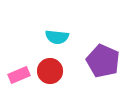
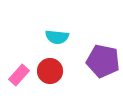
purple pentagon: rotated 12 degrees counterclockwise
pink rectangle: rotated 25 degrees counterclockwise
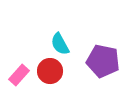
cyan semicircle: moved 3 px right, 7 px down; rotated 55 degrees clockwise
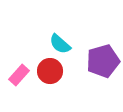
cyan semicircle: rotated 20 degrees counterclockwise
purple pentagon: rotated 28 degrees counterclockwise
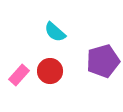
cyan semicircle: moved 5 px left, 12 px up
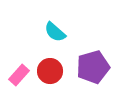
purple pentagon: moved 10 px left, 6 px down
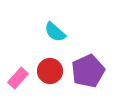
purple pentagon: moved 5 px left, 4 px down; rotated 8 degrees counterclockwise
pink rectangle: moved 1 px left, 3 px down
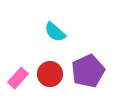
red circle: moved 3 px down
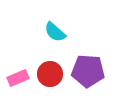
purple pentagon: rotated 28 degrees clockwise
pink rectangle: rotated 25 degrees clockwise
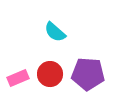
purple pentagon: moved 3 px down
